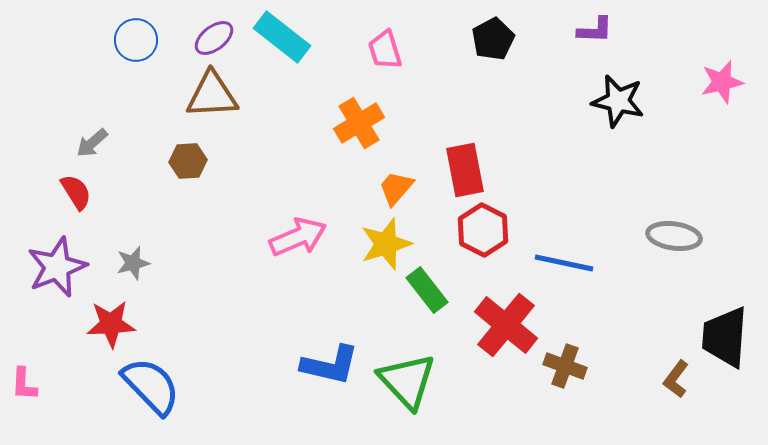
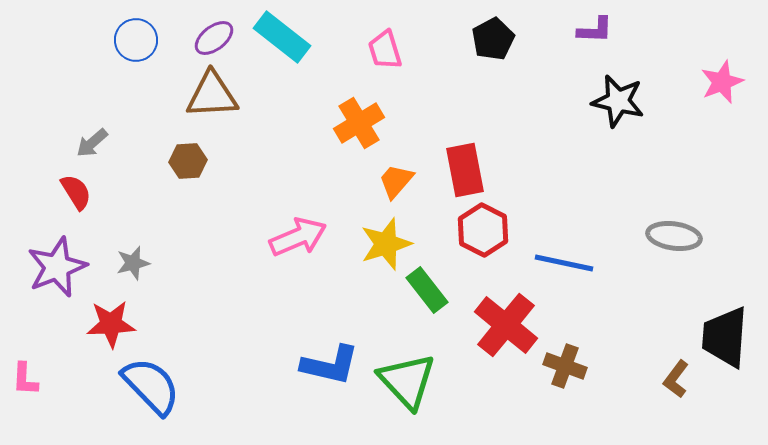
pink star: rotated 9 degrees counterclockwise
orange trapezoid: moved 7 px up
pink L-shape: moved 1 px right, 5 px up
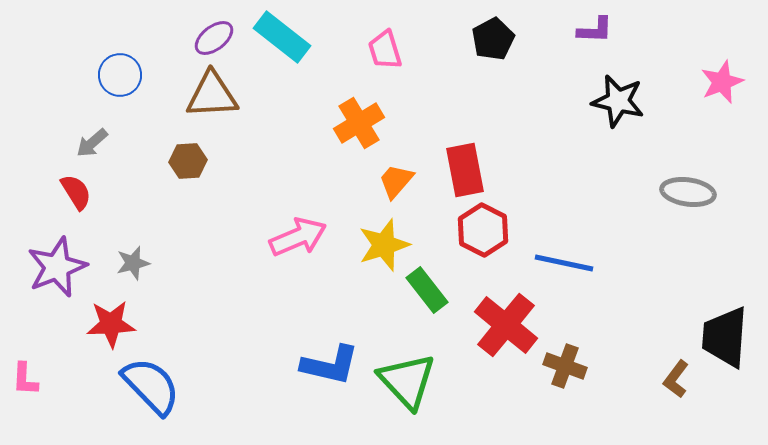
blue circle: moved 16 px left, 35 px down
gray ellipse: moved 14 px right, 44 px up
yellow star: moved 2 px left, 1 px down
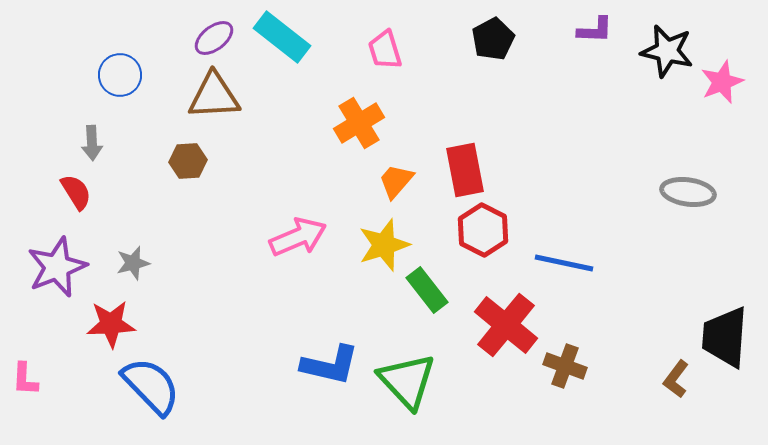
brown triangle: moved 2 px right, 1 px down
black star: moved 49 px right, 50 px up
gray arrow: rotated 52 degrees counterclockwise
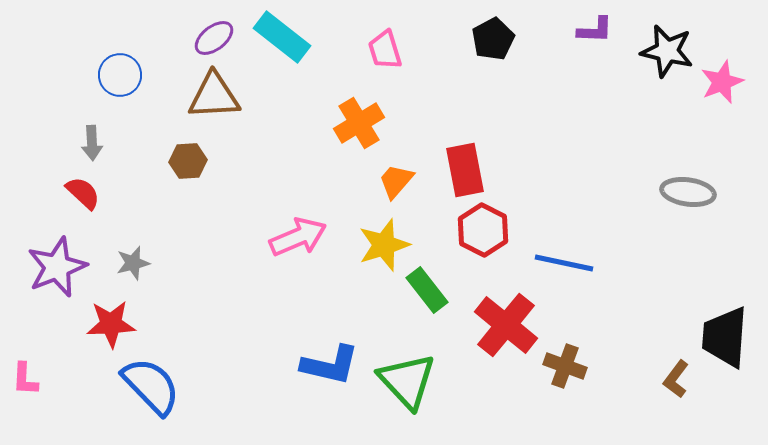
red semicircle: moved 7 px right, 1 px down; rotated 15 degrees counterclockwise
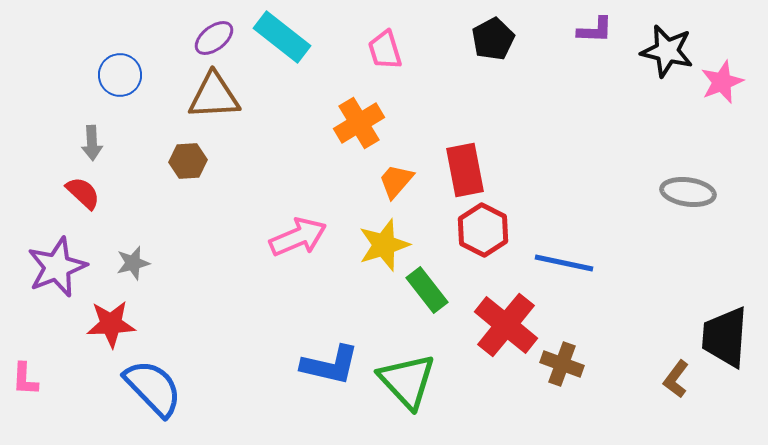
brown cross: moved 3 px left, 2 px up
blue semicircle: moved 2 px right, 2 px down
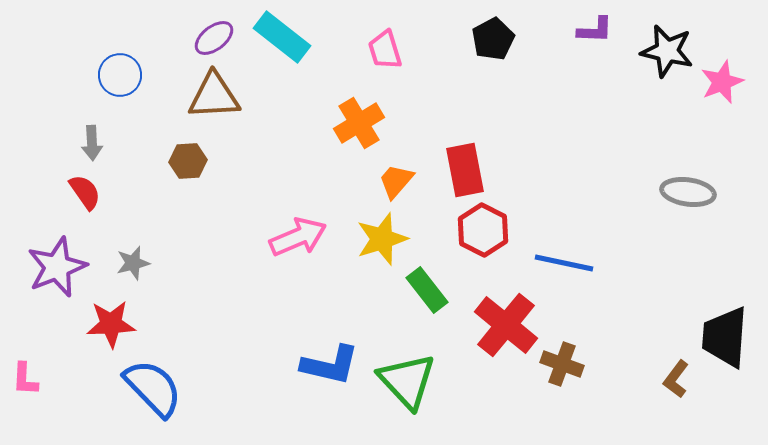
red semicircle: moved 2 px right, 1 px up; rotated 12 degrees clockwise
yellow star: moved 2 px left, 6 px up
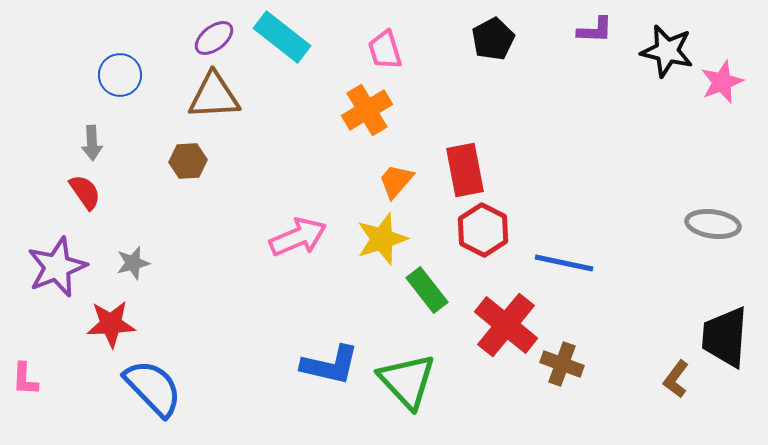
orange cross: moved 8 px right, 13 px up
gray ellipse: moved 25 px right, 32 px down
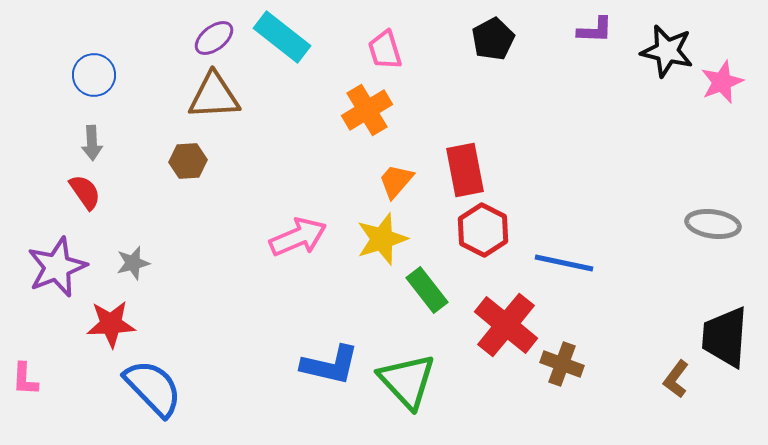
blue circle: moved 26 px left
